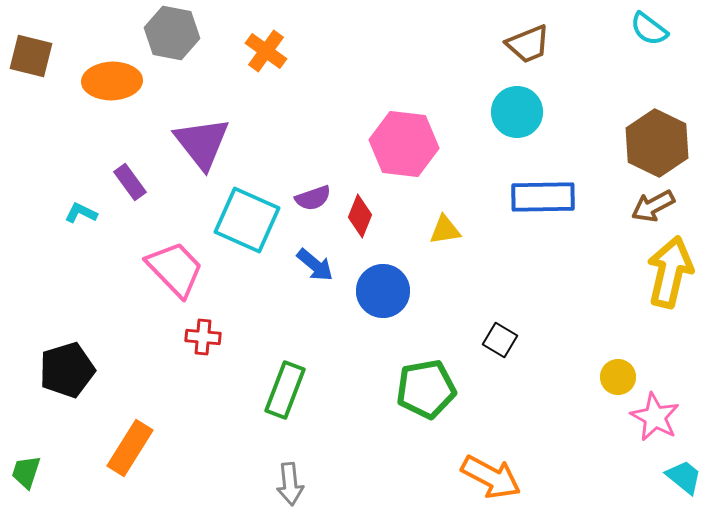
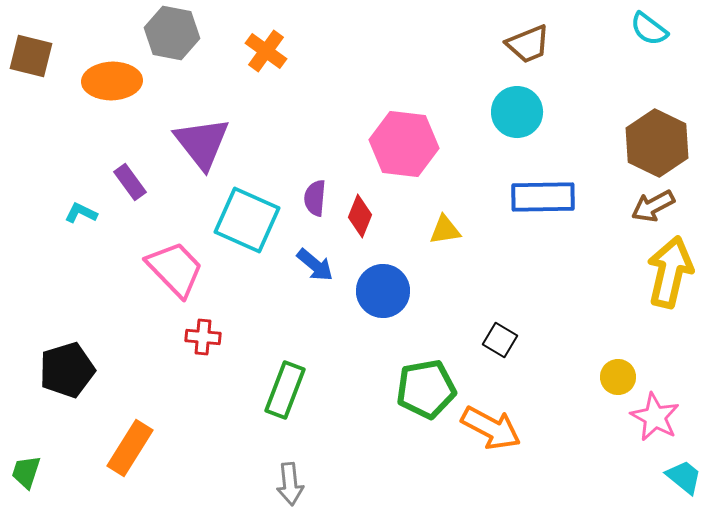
purple semicircle: moved 2 px right; rotated 114 degrees clockwise
orange arrow: moved 49 px up
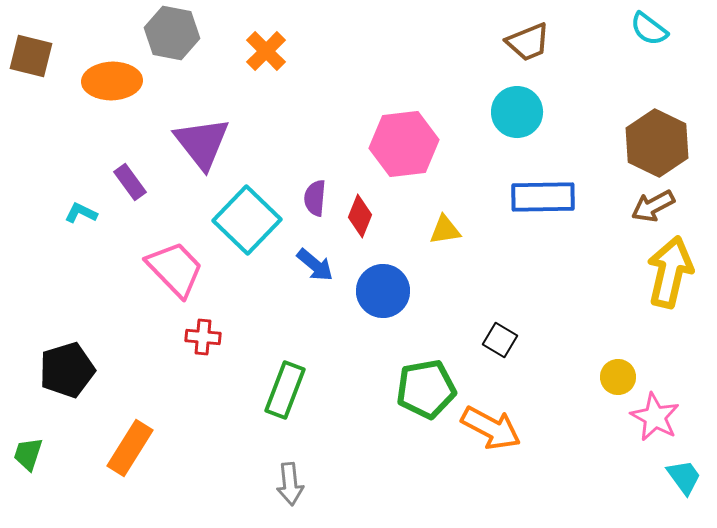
brown trapezoid: moved 2 px up
orange cross: rotated 9 degrees clockwise
pink hexagon: rotated 14 degrees counterclockwise
cyan square: rotated 20 degrees clockwise
green trapezoid: moved 2 px right, 18 px up
cyan trapezoid: rotated 15 degrees clockwise
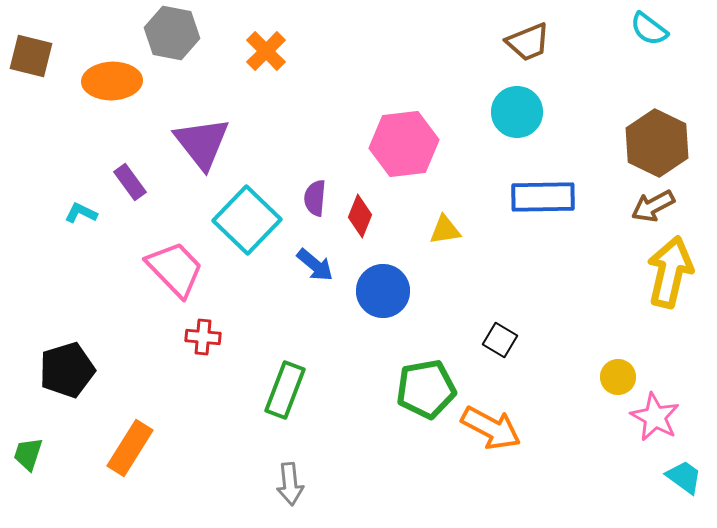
cyan trapezoid: rotated 18 degrees counterclockwise
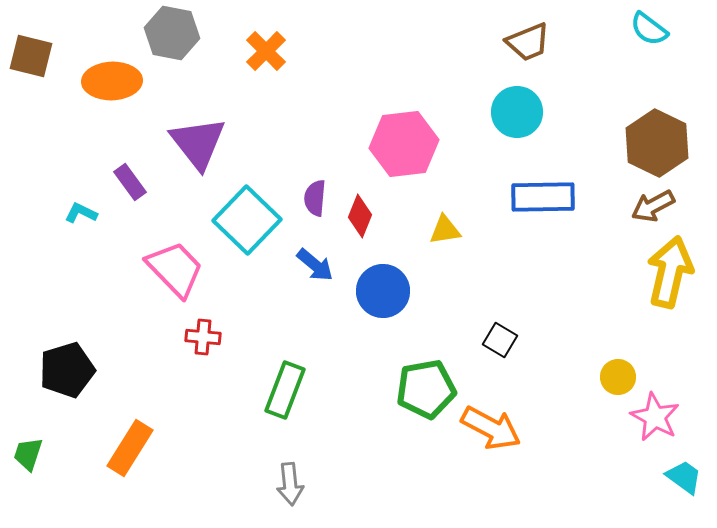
purple triangle: moved 4 px left
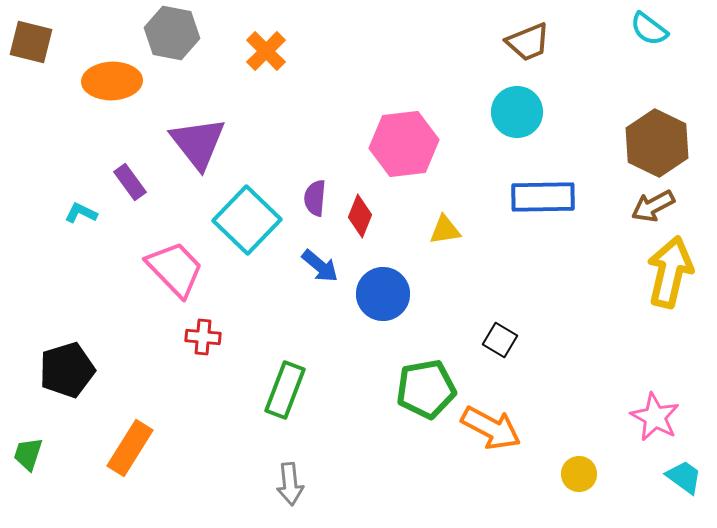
brown square: moved 14 px up
blue arrow: moved 5 px right, 1 px down
blue circle: moved 3 px down
yellow circle: moved 39 px left, 97 px down
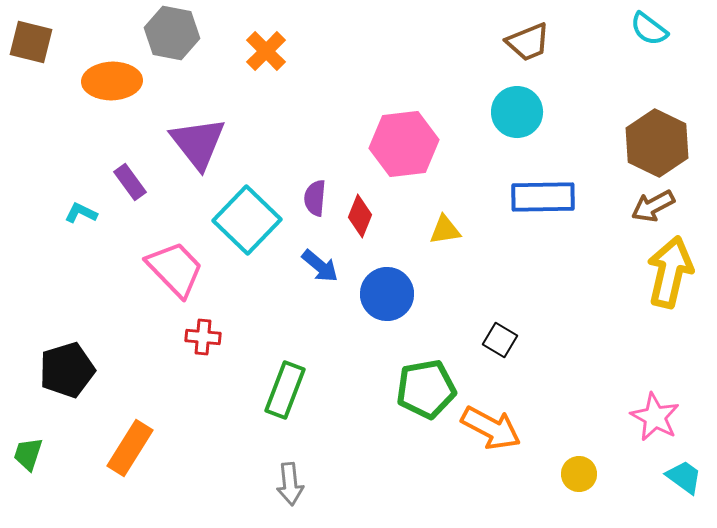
blue circle: moved 4 px right
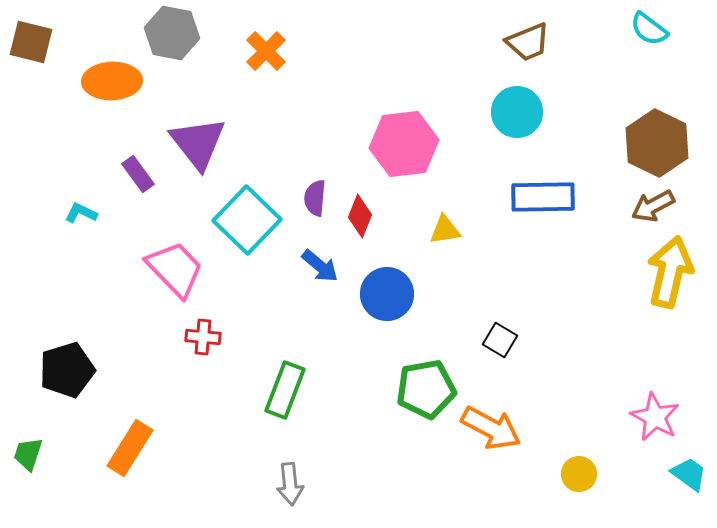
purple rectangle: moved 8 px right, 8 px up
cyan trapezoid: moved 5 px right, 3 px up
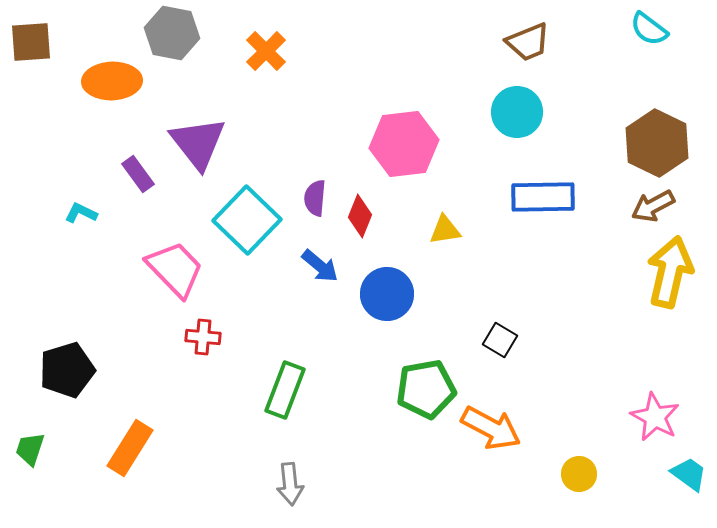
brown square: rotated 18 degrees counterclockwise
green trapezoid: moved 2 px right, 5 px up
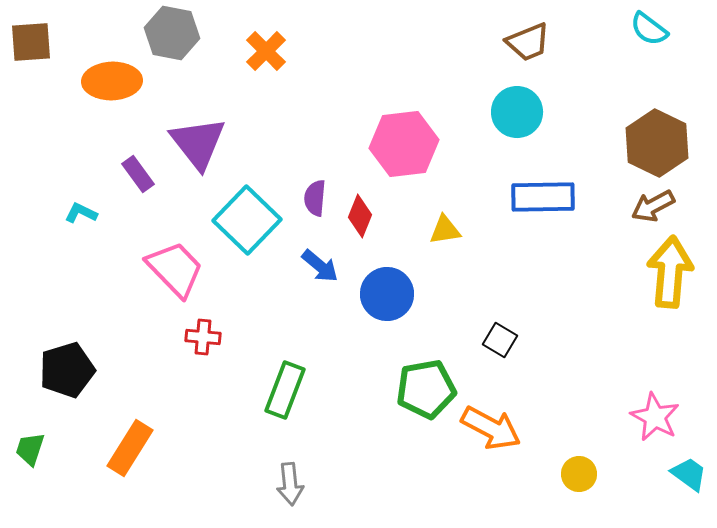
yellow arrow: rotated 8 degrees counterclockwise
